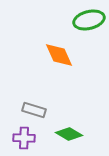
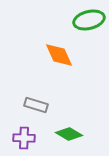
gray rectangle: moved 2 px right, 5 px up
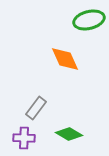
orange diamond: moved 6 px right, 4 px down
gray rectangle: moved 3 px down; rotated 70 degrees counterclockwise
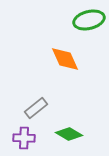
gray rectangle: rotated 15 degrees clockwise
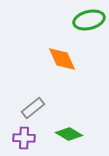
orange diamond: moved 3 px left
gray rectangle: moved 3 px left
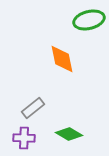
orange diamond: rotated 12 degrees clockwise
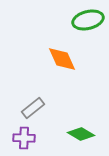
green ellipse: moved 1 px left
orange diamond: rotated 12 degrees counterclockwise
green diamond: moved 12 px right
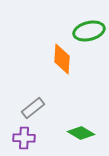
green ellipse: moved 1 px right, 11 px down
orange diamond: rotated 28 degrees clockwise
green diamond: moved 1 px up
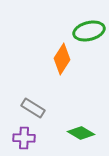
orange diamond: rotated 28 degrees clockwise
gray rectangle: rotated 70 degrees clockwise
